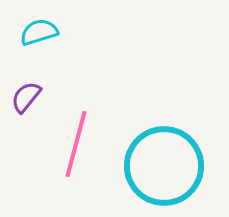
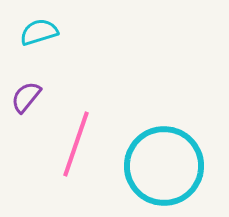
pink line: rotated 4 degrees clockwise
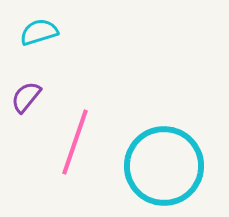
pink line: moved 1 px left, 2 px up
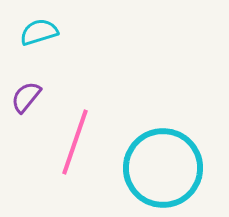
cyan circle: moved 1 px left, 2 px down
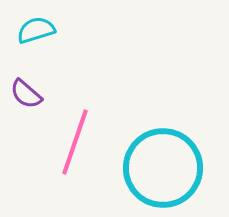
cyan semicircle: moved 3 px left, 2 px up
purple semicircle: moved 3 px up; rotated 88 degrees counterclockwise
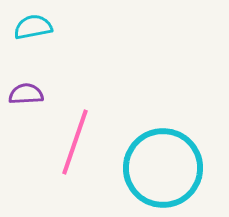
cyan semicircle: moved 3 px left, 3 px up; rotated 6 degrees clockwise
purple semicircle: rotated 136 degrees clockwise
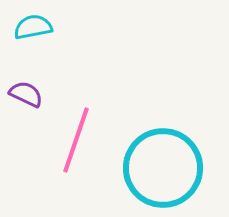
purple semicircle: rotated 28 degrees clockwise
pink line: moved 1 px right, 2 px up
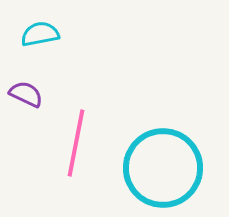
cyan semicircle: moved 7 px right, 7 px down
pink line: moved 3 px down; rotated 8 degrees counterclockwise
